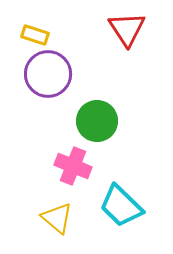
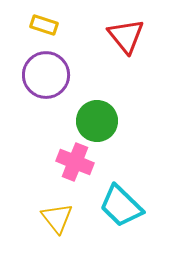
red triangle: moved 1 px left, 7 px down; rotated 6 degrees counterclockwise
yellow rectangle: moved 9 px right, 10 px up
purple circle: moved 2 px left, 1 px down
pink cross: moved 2 px right, 4 px up
yellow triangle: rotated 12 degrees clockwise
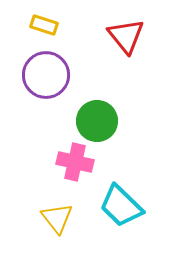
pink cross: rotated 9 degrees counterclockwise
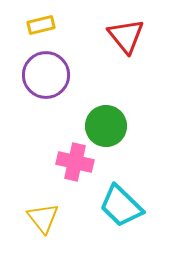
yellow rectangle: moved 3 px left; rotated 32 degrees counterclockwise
green circle: moved 9 px right, 5 px down
yellow triangle: moved 14 px left
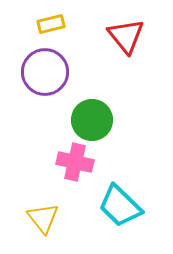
yellow rectangle: moved 10 px right, 1 px up
purple circle: moved 1 px left, 3 px up
green circle: moved 14 px left, 6 px up
cyan trapezoid: moved 1 px left
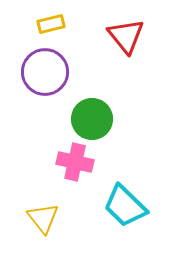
green circle: moved 1 px up
cyan trapezoid: moved 5 px right
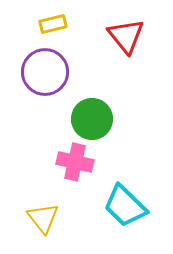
yellow rectangle: moved 2 px right
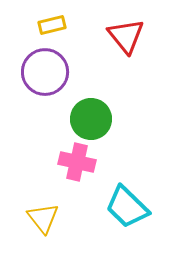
yellow rectangle: moved 1 px left, 1 px down
green circle: moved 1 px left
pink cross: moved 2 px right
cyan trapezoid: moved 2 px right, 1 px down
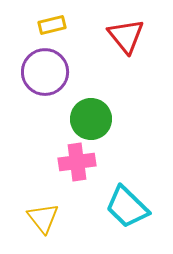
pink cross: rotated 21 degrees counterclockwise
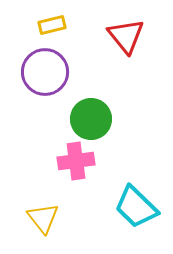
pink cross: moved 1 px left, 1 px up
cyan trapezoid: moved 9 px right
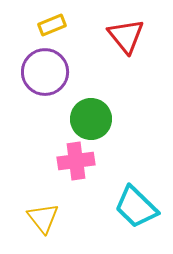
yellow rectangle: rotated 8 degrees counterclockwise
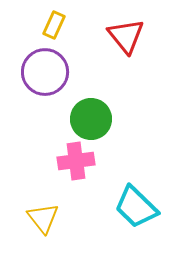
yellow rectangle: moved 2 px right; rotated 44 degrees counterclockwise
